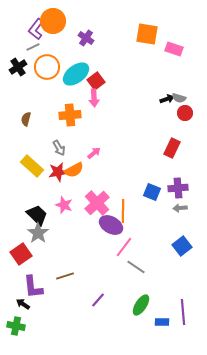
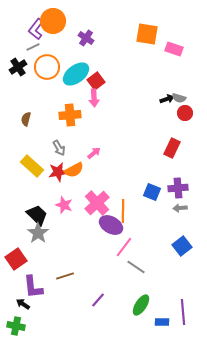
red square at (21, 254): moved 5 px left, 5 px down
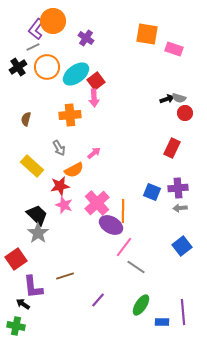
red star at (58, 172): moved 2 px right, 14 px down
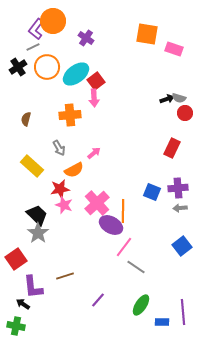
red star at (60, 186): moved 3 px down
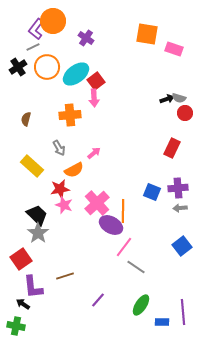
red square at (16, 259): moved 5 px right
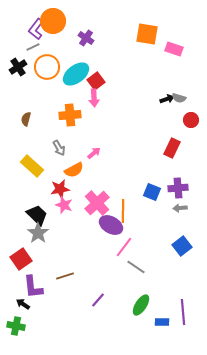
red circle at (185, 113): moved 6 px right, 7 px down
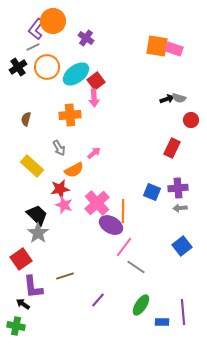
orange square at (147, 34): moved 10 px right, 12 px down
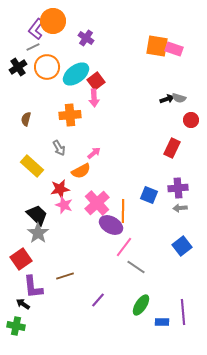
orange semicircle at (74, 170): moved 7 px right, 1 px down
blue square at (152, 192): moved 3 px left, 3 px down
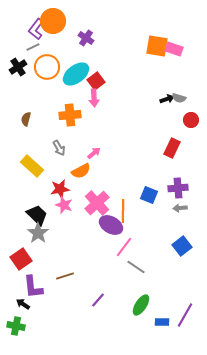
purple line at (183, 312): moved 2 px right, 3 px down; rotated 35 degrees clockwise
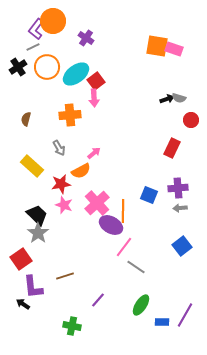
red star at (60, 189): moved 1 px right, 5 px up
green cross at (16, 326): moved 56 px right
